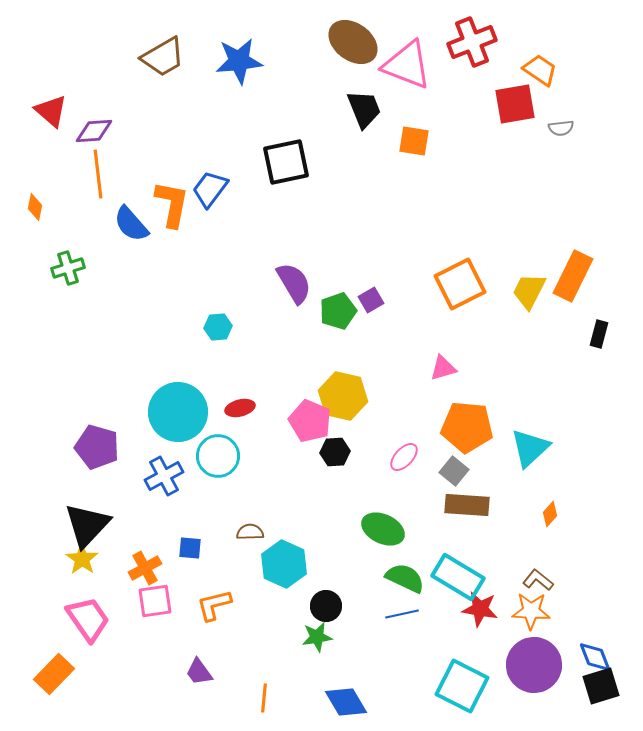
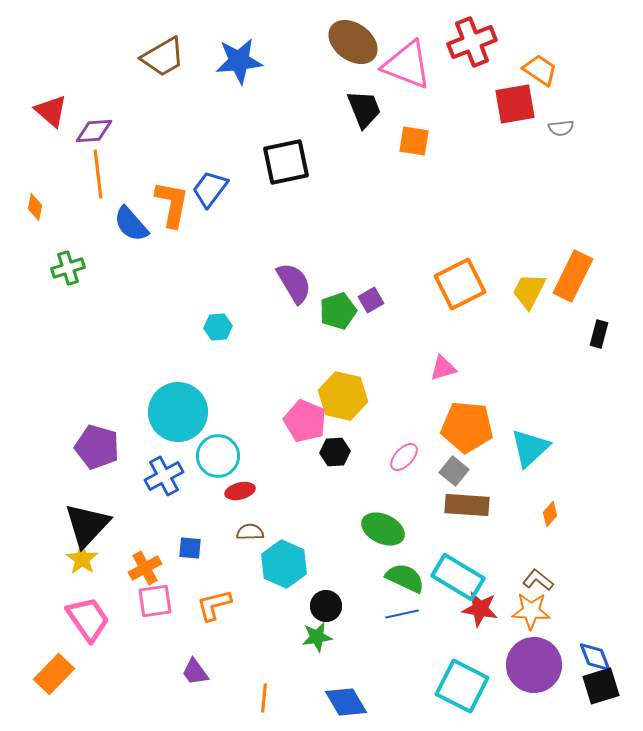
red ellipse at (240, 408): moved 83 px down
pink pentagon at (310, 421): moved 5 px left
purple trapezoid at (199, 672): moved 4 px left
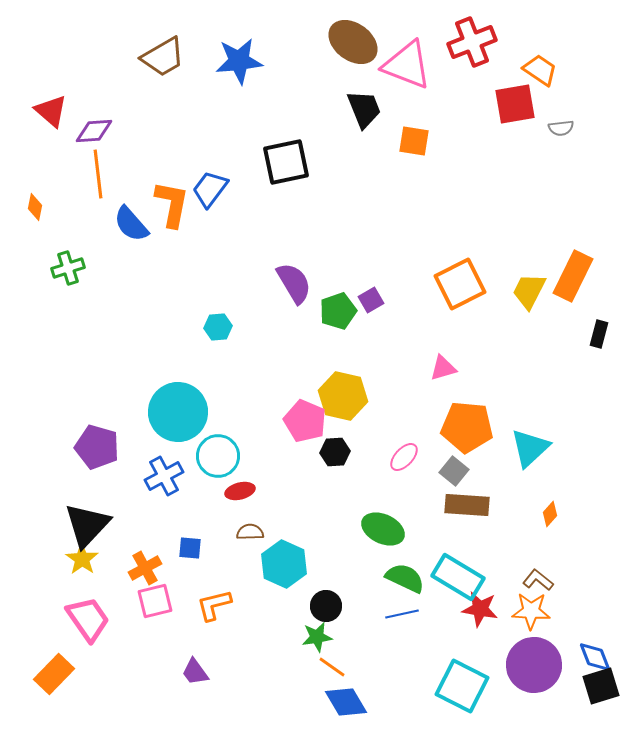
pink square at (155, 601): rotated 6 degrees counterclockwise
orange line at (264, 698): moved 68 px right, 31 px up; rotated 60 degrees counterclockwise
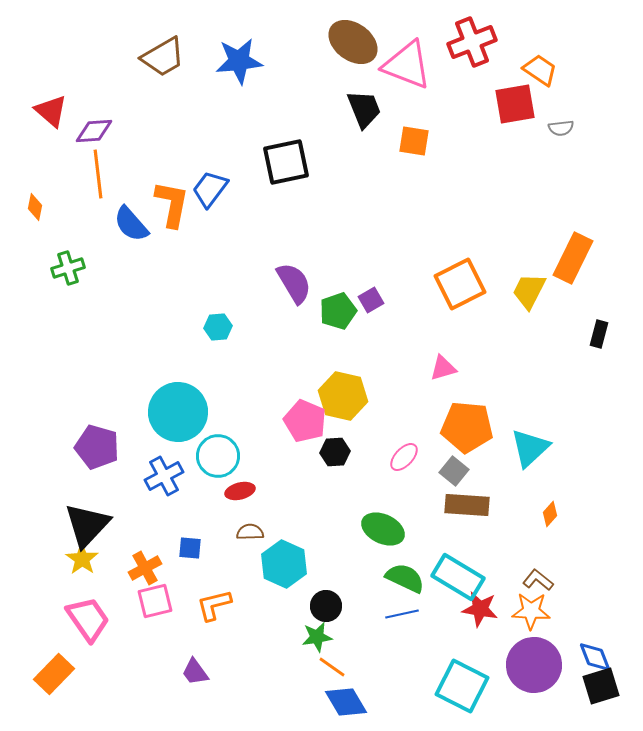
orange rectangle at (573, 276): moved 18 px up
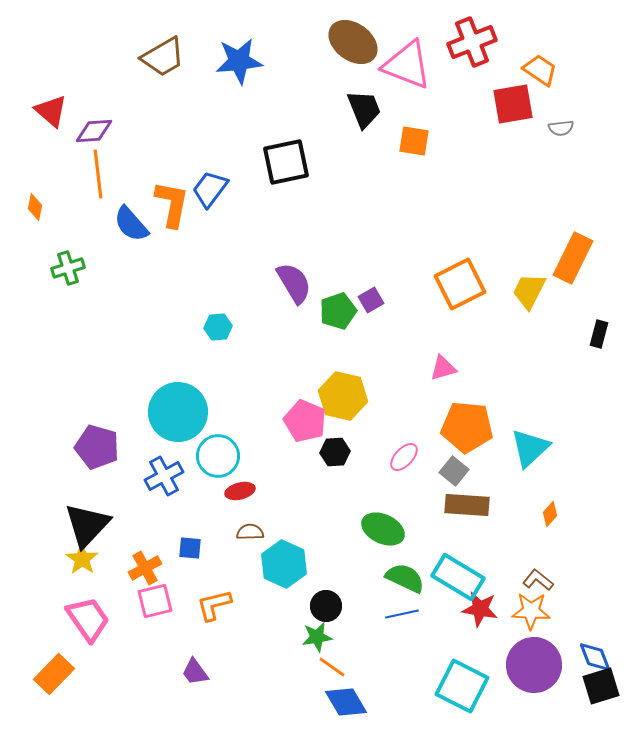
red square at (515, 104): moved 2 px left
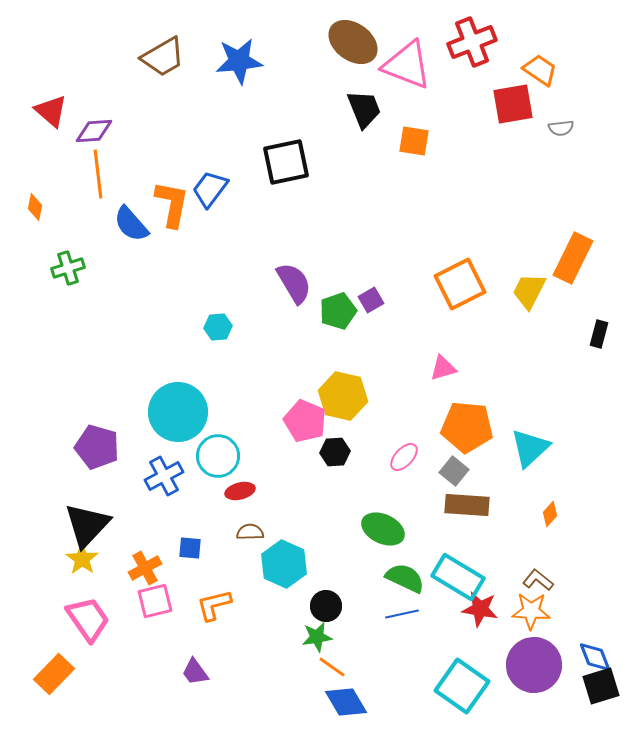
cyan square at (462, 686): rotated 8 degrees clockwise
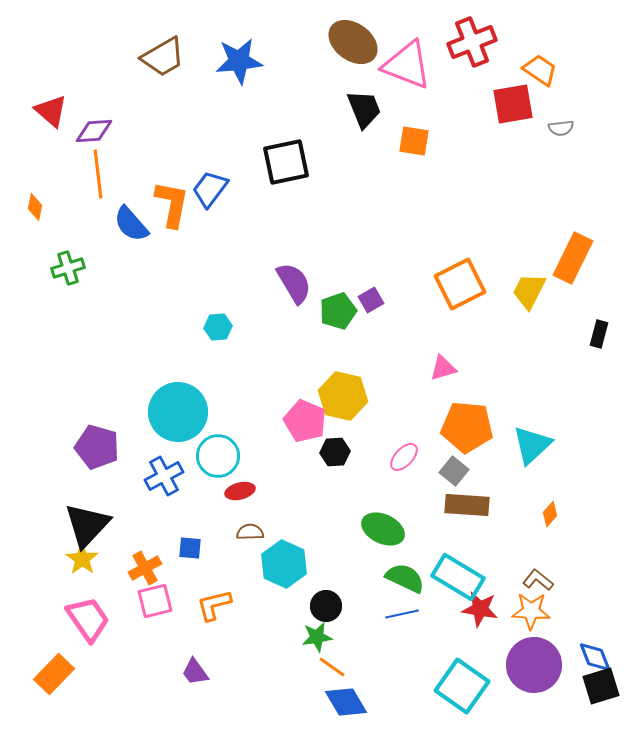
cyan triangle at (530, 448): moved 2 px right, 3 px up
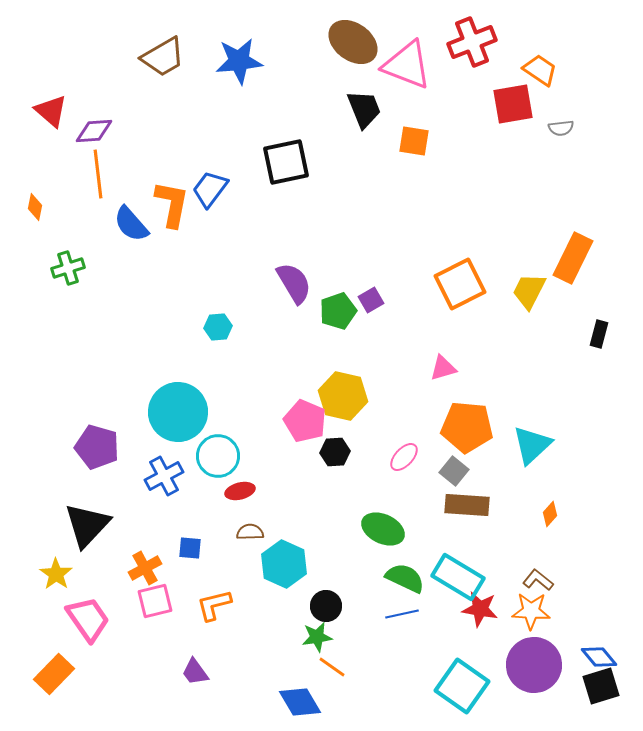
yellow star at (82, 559): moved 26 px left, 15 px down
blue diamond at (595, 657): moved 4 px right; rotated 18 degrees counterclockwise
blue diamond at (346, 702): moved 46 px left
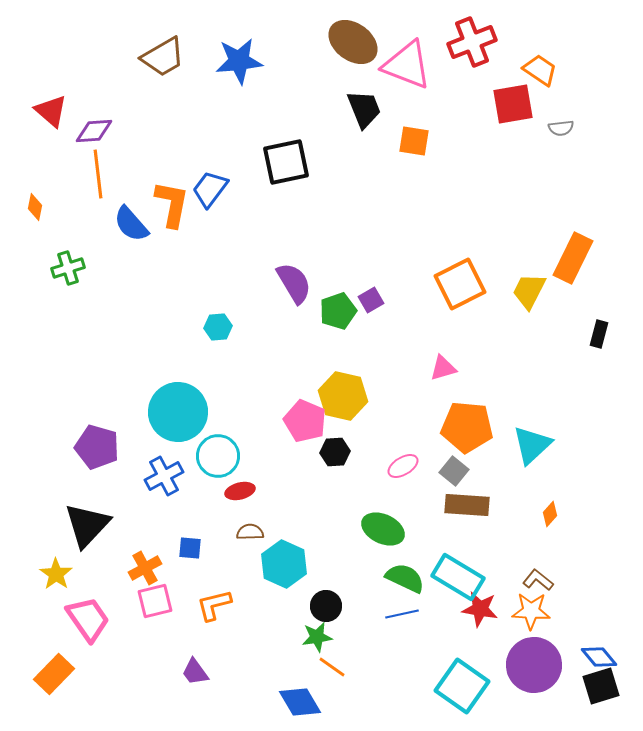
pink ellipse at (404, 457): moved 1 px left, 9 px down; rotated 16 degrees clockwise
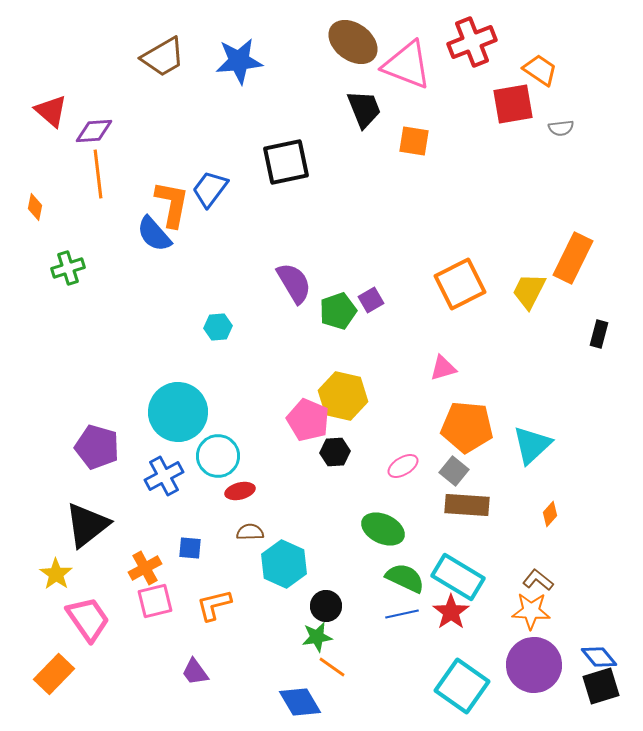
blue semicircle at (131, 224): moved 23 px right, 10 px down
pink pentagon at (305, 421): moved 3 px right, 1 px up
black triangle at (87, 525): rotated 9 degrees clockwise
red star at (480, 609): moved 29 px left, 3 px down; rotated 27 degrees clockwise
